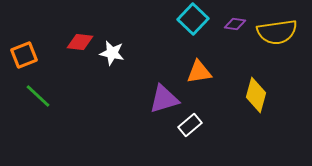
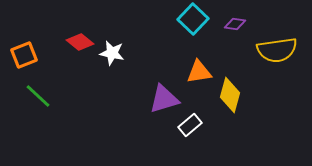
yellow semicircle: moved 18 px down
red diamond: rotated 32 degrees clockwise
yellow diamond: moved 26 px left
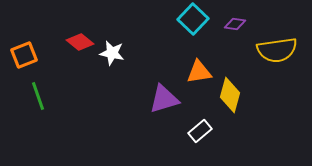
green line: rotated 28 degrees clockwise
white rectangle: moved 10 px right, 6 px down
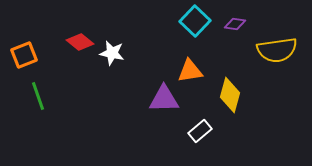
cyan square: moved 2 px right, 2 px down
orange triangle: moved 9 px left, 1 px up
purple triangle: rotated 16 degrees clockwise
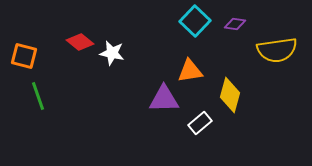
orange square: moved 1 px down; rotated 36 degrees clockwise
white rectangle: moved 8 px up
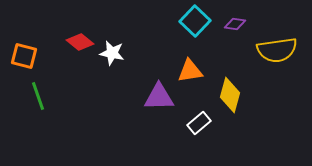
purple triangle: moved 5 px left, 2 px up
white rectangle: moved 1 px left
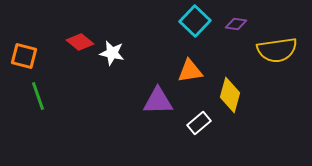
purple diamond: moved 1 px right
purple triangle: moved 1 px left, 4 px down
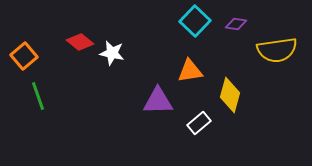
orange square: rotated 36 degrees clockwise
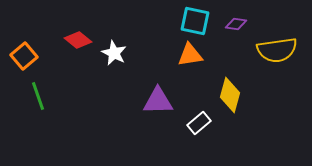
cyan square: rotated 32 degrees counterclockwise
red diamond: moved 2 px left, 2 px up
white star: moved 2 px right; rotated 15 degrees clockwise
orange triangle: moved 16 px up
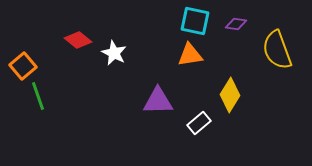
yellow semicircle: rotated 78 degrees clockwise
orange square: moved 1 px left, 10 px down
yellow diamond: rotated 16 degrees clockwise
